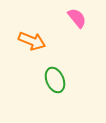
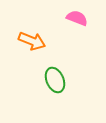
pink semicircle: rotated 30 degrees counterclockwise
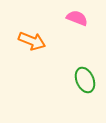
green ellipse: moved 30 px right
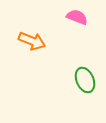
pink semicircle: moved 1 px up
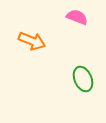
green ellipse: moved 2 px left, 1 px up
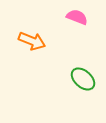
green ellipse: rotated 25 degrees counterclockwise
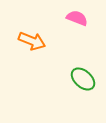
pink semicircle: moved 1 px down
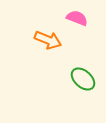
orange arrow: moved 16 px right, 1 px up
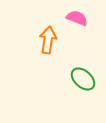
orange arrow: rotated 104 degrees counterclockwise
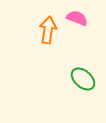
orange arrow: moved 10 px up
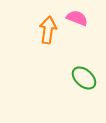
green ellipse: moved 1 px right, 1 px up
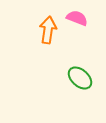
green ellipse: moved 4 px left
